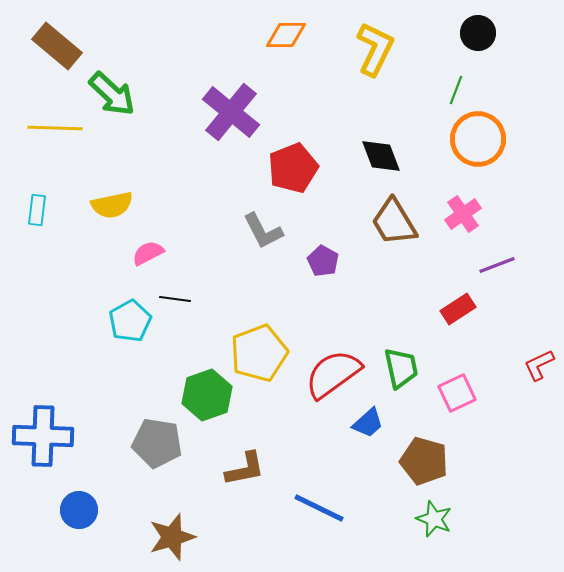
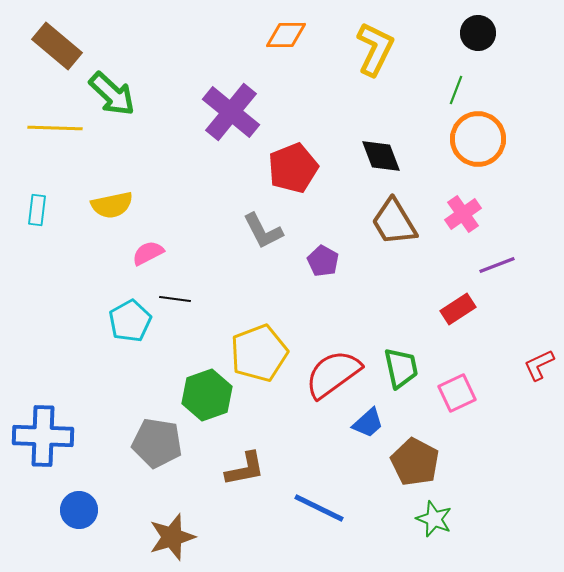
brown pentagon: moved 9 px left, 1 px down; rotated 12 degrees clockwise
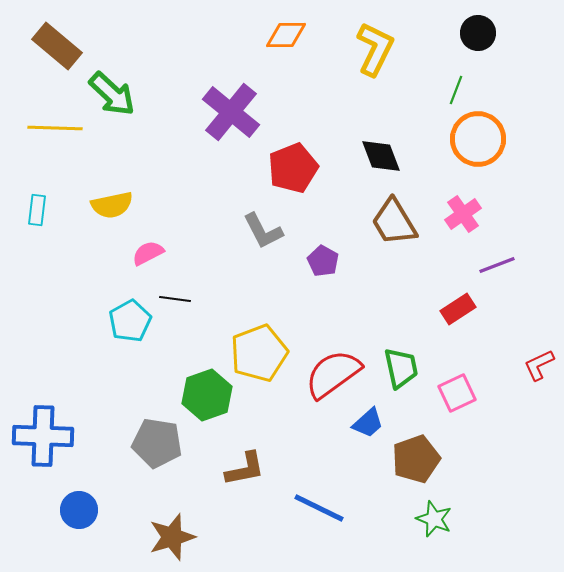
brown pentagon: moved 1 px right, 3 px up; rotated 24 degrees clockwise
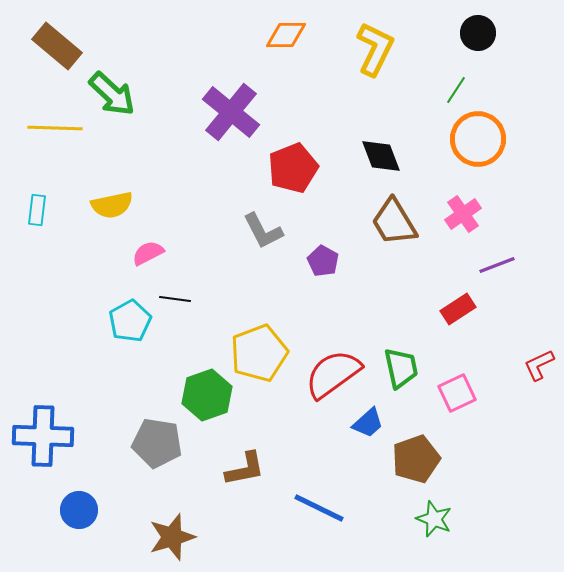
green line: rotated 12 degrees clockwise
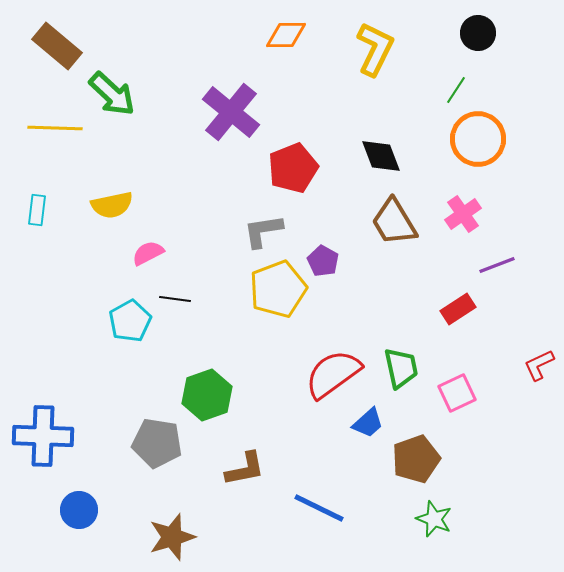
gray L-shape: rotated 108 degrees clockwise
yellow pentagon: moved 19 px right, 64 px up
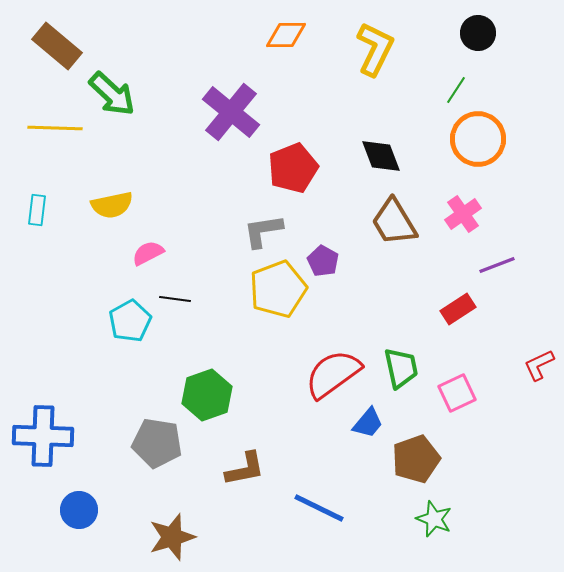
blue trapezoid: rotated 8 degrees counterclockwise
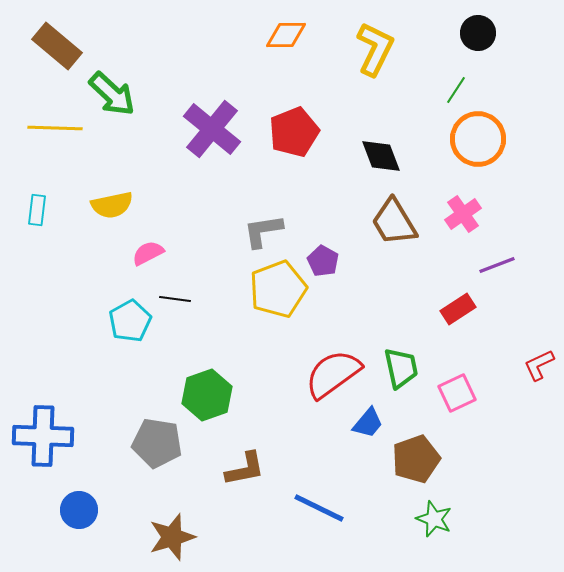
purple cross: moved 19 px left, 17 px down
red pentagon: moved 1 px right, 36 px up
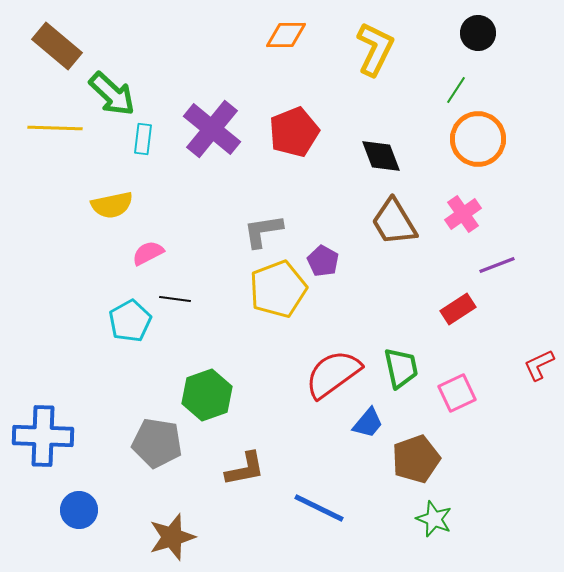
cyan rectangle: moved 106 px right, 71 px up
